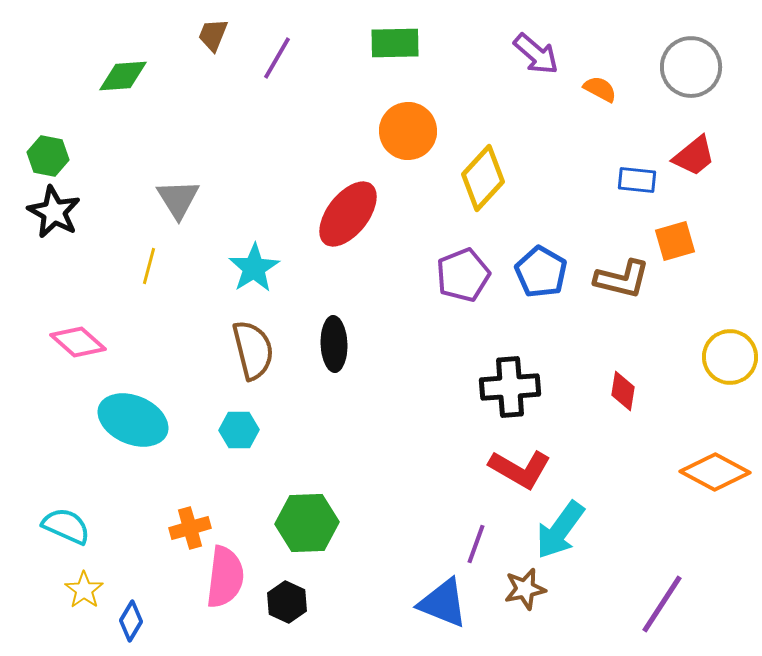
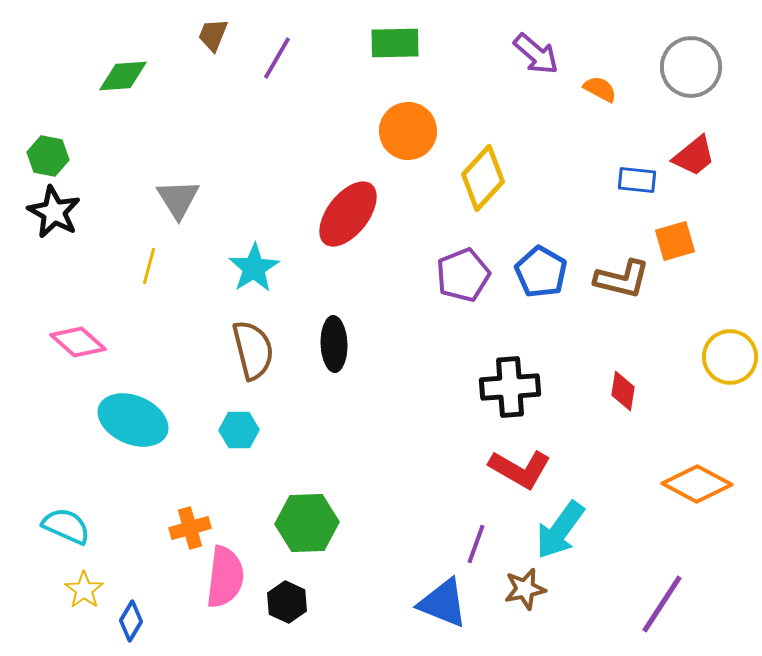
orange diamond at (715, 472): moved 18 px left, 12 px down
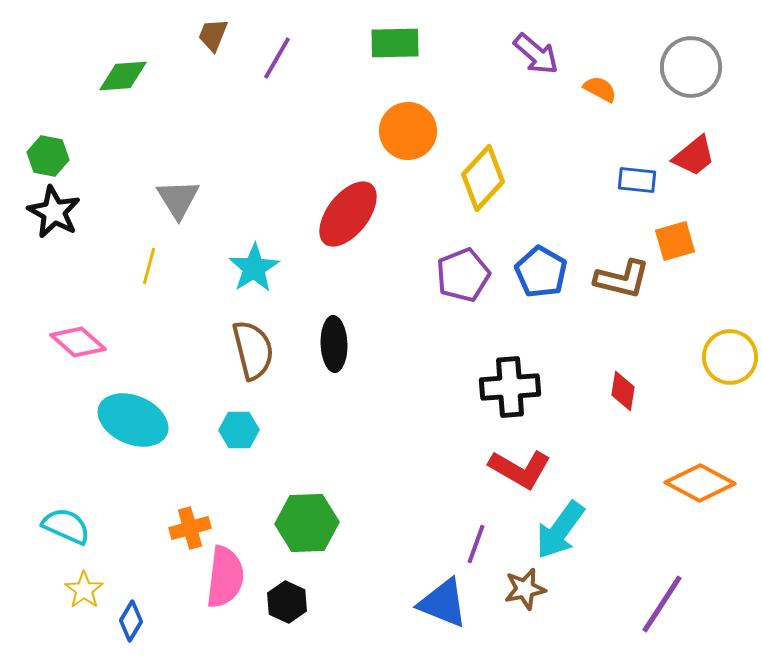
orange diamond at (697, 484): moved 3 px right, 1 px up
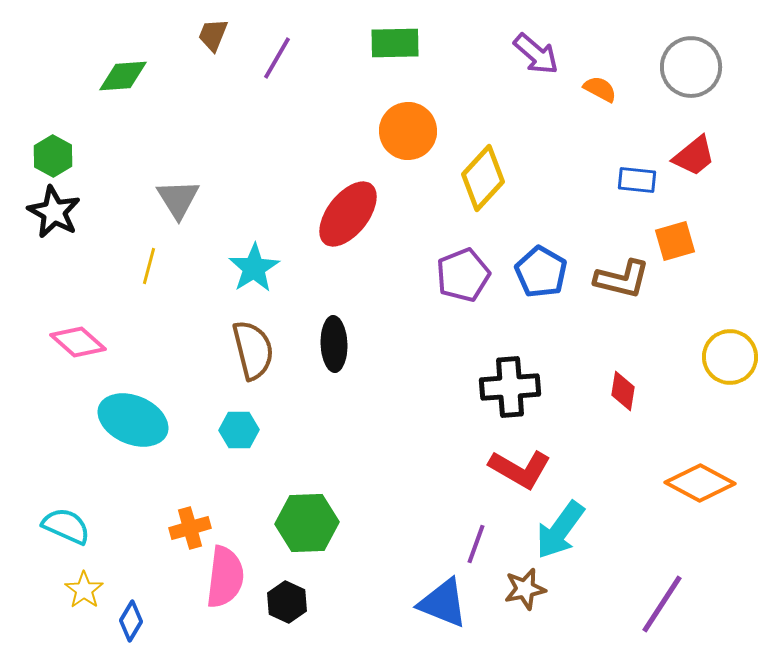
green hexagon at (48, 156): moved 5 px right; rotated 18 degrees clockwise
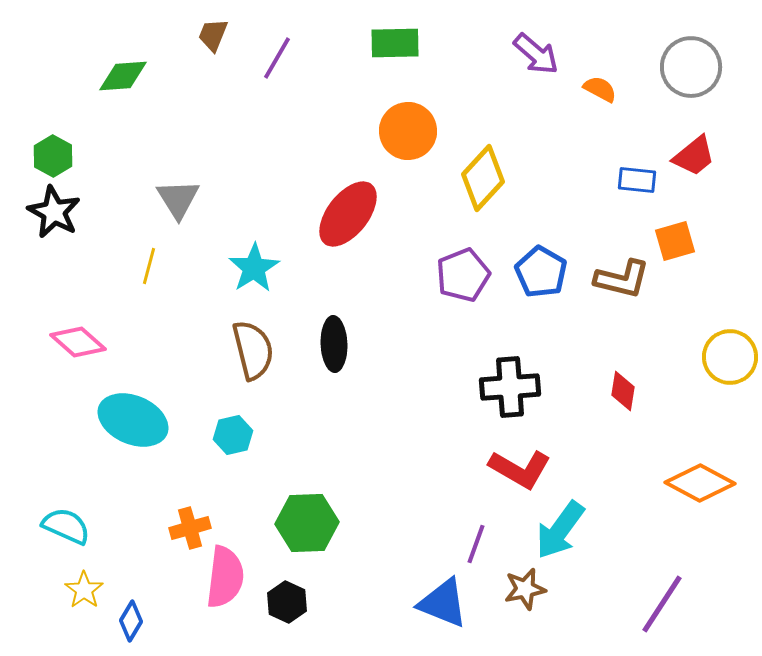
cyan hexagon at (239, 430): moved 6 px left, 5 px down; rotated 12 degrees counterclockwise
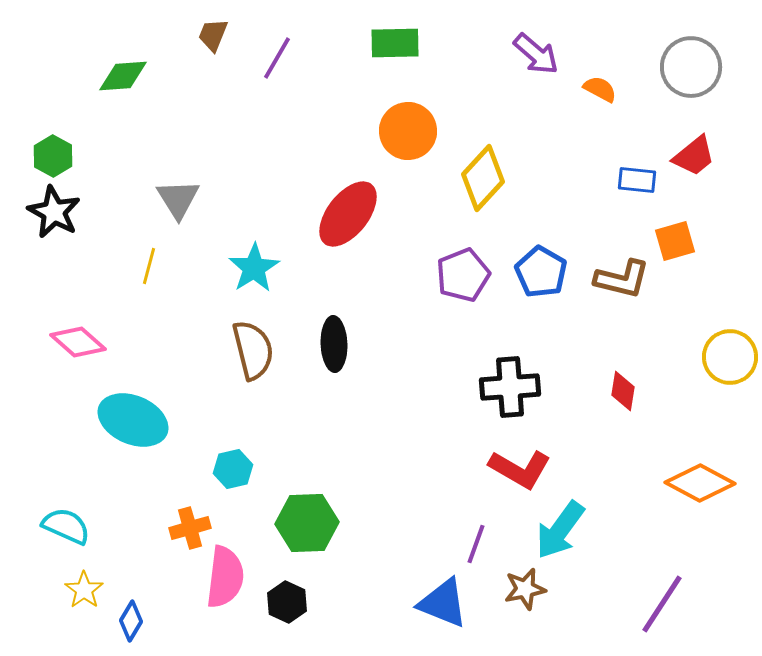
cyan hexagon at (233, 435): moved 34 px down
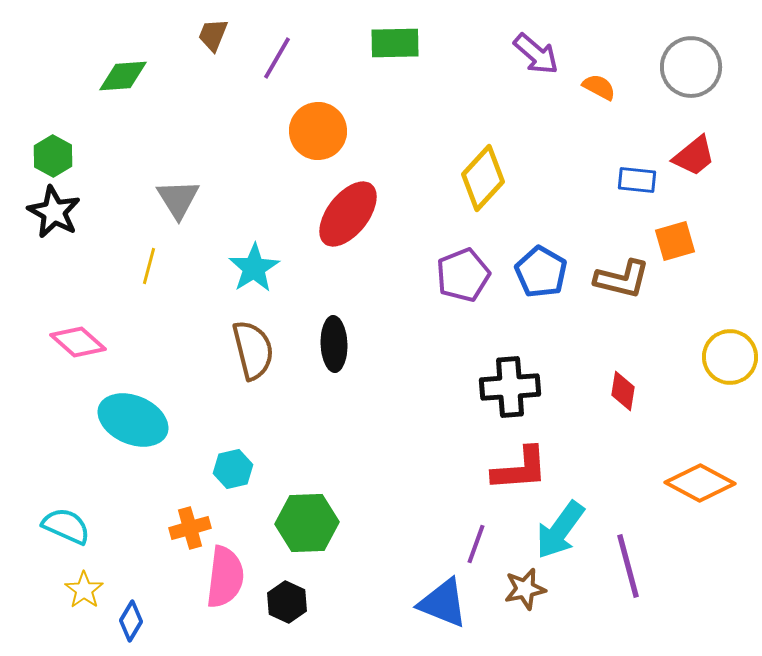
orange semicircle at (600, 89): moved 1 px left, 2 px up
orange circle at (408, 131): moved 90 px left
red L-shape at (520, 469): rotated 34 degrees counterclockwise
purple line at (662, 604): moved 34 px left, 38 px up; rotated 48 degrees counterclockwise
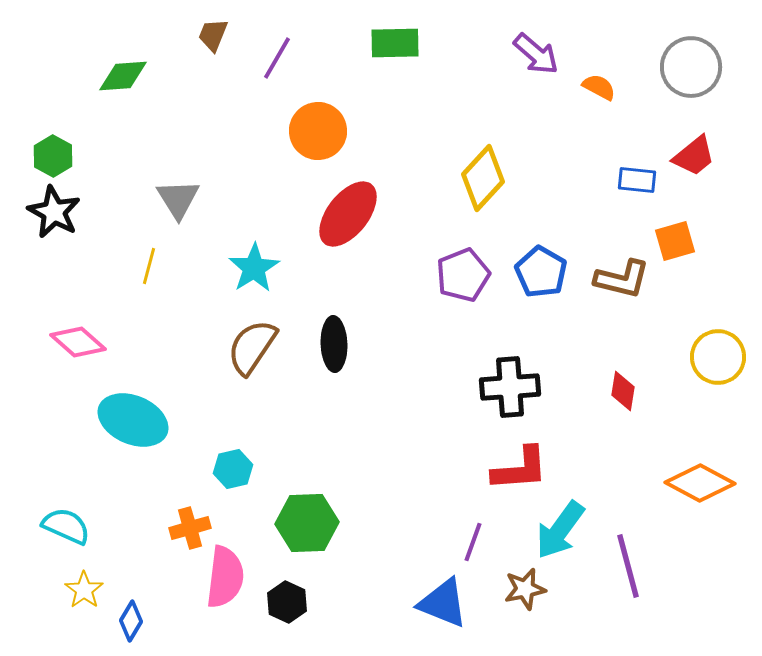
brown semicircle at (253, 350): moved 1 px left, 3 px up; rotated 132 degrees counterclockwise
yellow circle at (730, 357): moved 12 px left
purple line at (476, 544): moved 3 px left, 2 px up
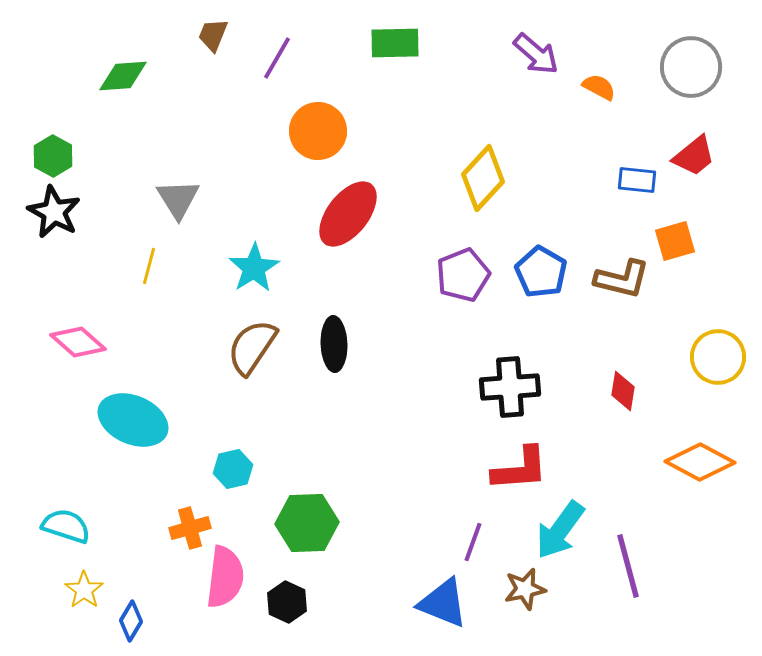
orange diamond at (700, 483): moved 21 px up
cyan semicircle at (66, 526): rotated 6 degrees counterclockwise
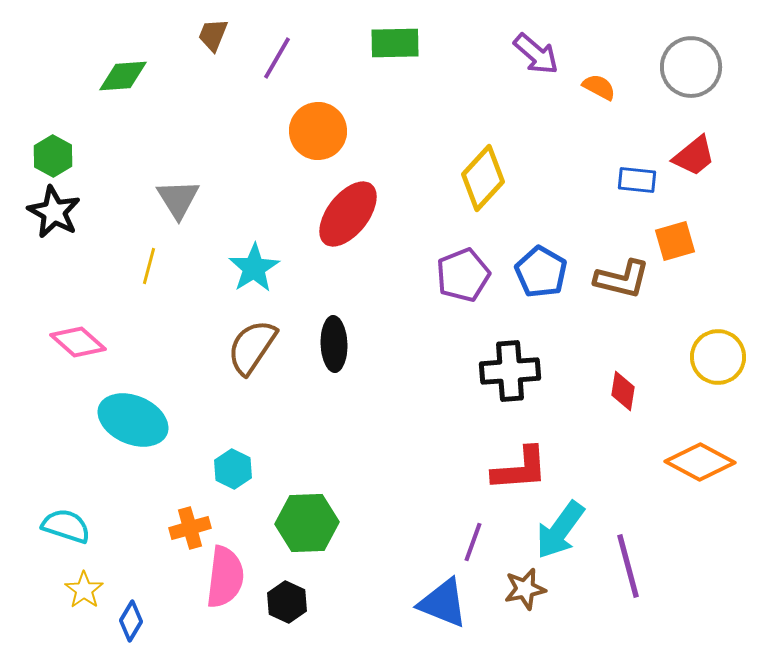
black cross at (510, 387): moved 16 px up
cyan hexagon at (233, 469): rotated 21 degrees counterclockwise
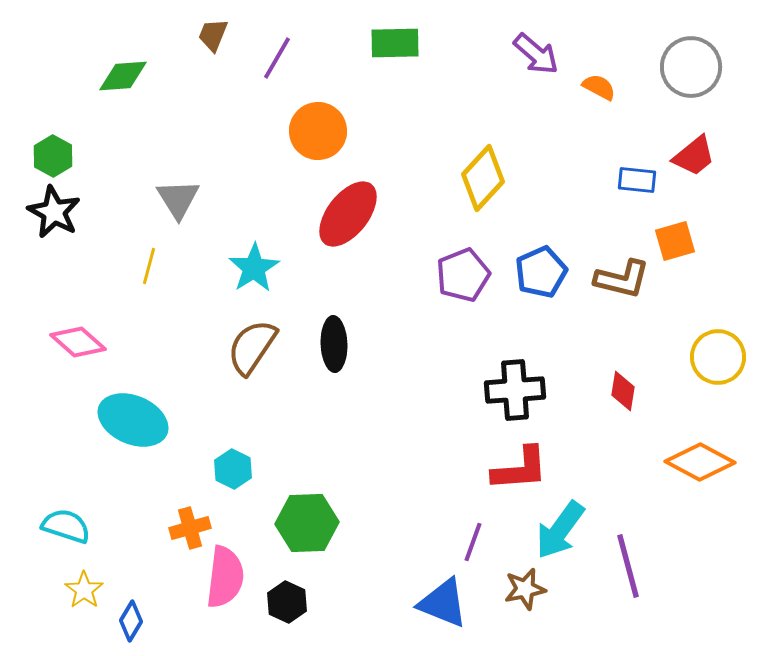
blue pentagon at (541, 272): rotated 18 degrees clockwise
black cross at (510, 371): moved 5 px right, 19 px down
